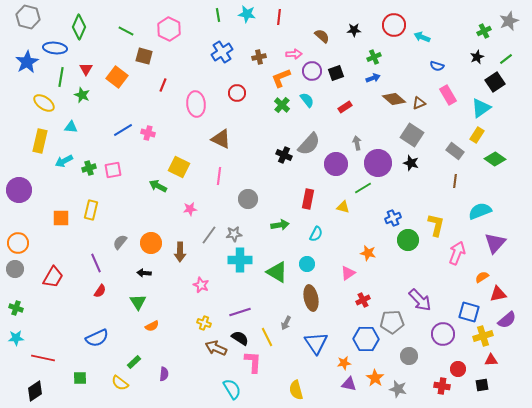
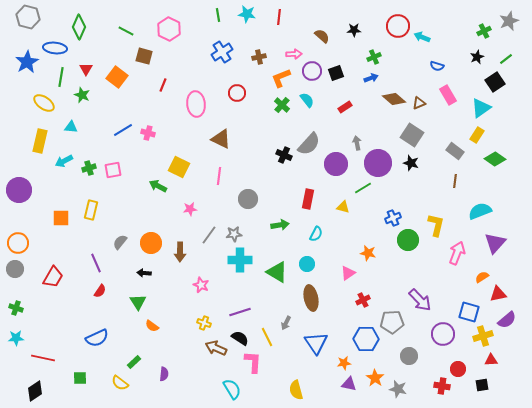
red circle at (394, 25): moved 4 px right, 1 px down
blue arrow at (373, 78): moved 2 px left
orange semicircle at (152, 326): rotated 64 degrees clockwise
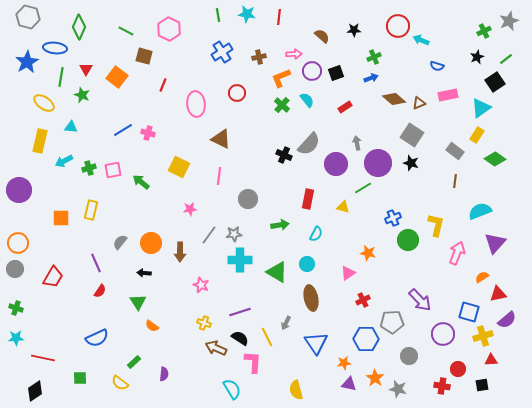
cyan arrow at (422, 37): moved 1 px left, 3 px down
pink rectangle at (448, 95): rotated 72 degrees counterclockwise
green arrow at (158, 186): moved 17 px left, 4 px up; rotated 12 degrees clockwise
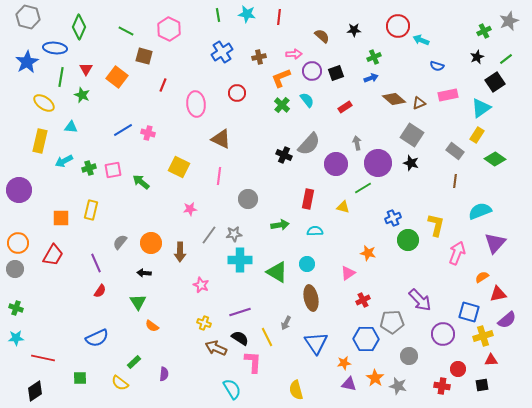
cyan semicircle at (316, 234): moved 1 px left, 3 px up; rotated 119 degrees counterclockwise
red trapezoid at (53, 277): moved 22 px up
gray star at (398, 389): moved 3 px up
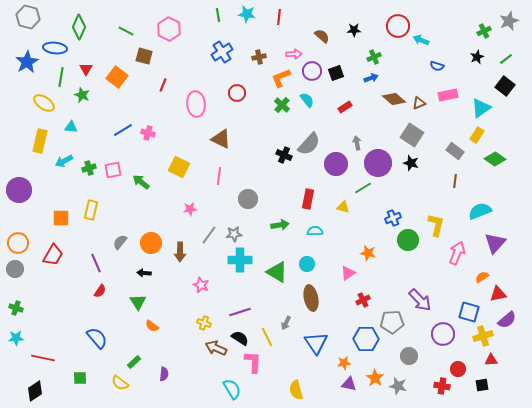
black square at (495, 82): moved 10 px right, 4 px down; rotated 18 degrees counterclockwise
blue semicircle at (97, 338): rotated 105 degrees counterclockwise
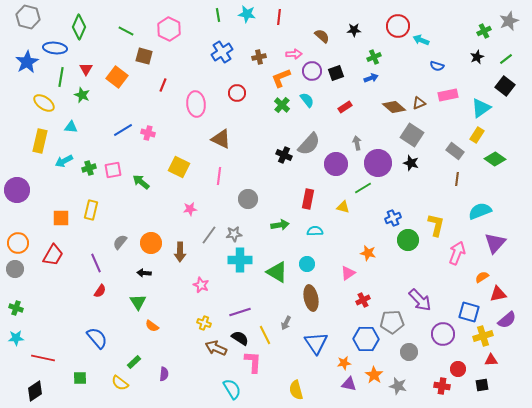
brown diamond at (394, 99): moved 8 px down
brown line at (455, 181): moved 2 px right, 2 px up
purple circle at (19, 190): moved 2 px left
yellow line at (267, 337): moved 2 px left, 2 px up
gray circle at (409, 356): moved 4 px up
orange star at (375, 378): moved 1 px left, 3 px up
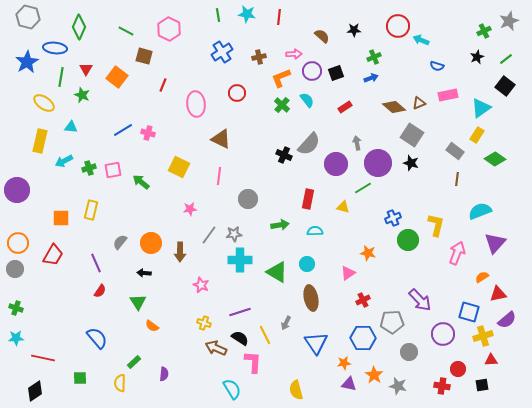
blue hexagon at (366, 339): moved 3 px left, 1 px up
yellow semicircle at (120, 383): rotated 54 degrees clockwise
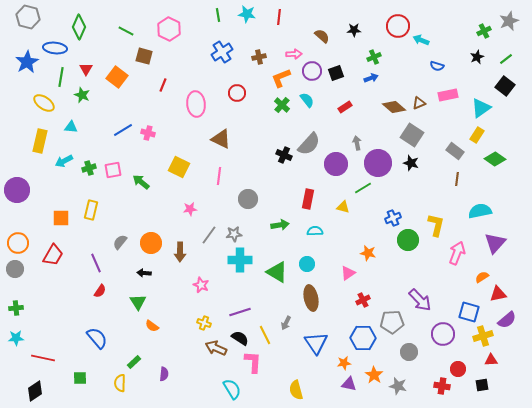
cyan semicircle at (480, 211): rotated 10 degrees clockwise
green cross at (16, 308): rotated 24 degrees counterclockwise
